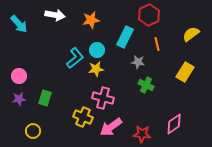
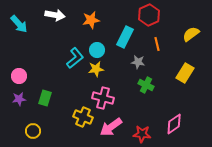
yellow rectangle: moved 1 px down
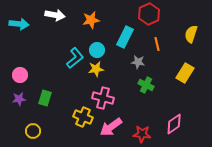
red hexagon: moved 1 px up
cyan arrow: rotated 42 degrees counterclockwise
yellow semicircle: rotated 36 degrees counterclockwise
pink circle: moved 1 px right, 1 px up
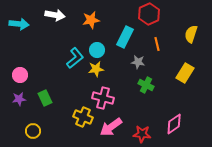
green rectangle: rotated 42 degrees counterclockwise
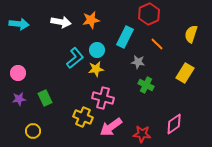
white arrow: moved 6 px right, 7 px down
orange line: rotated 32 degrees counterclockwise
pink circle: moved 2 px left, 2 px up
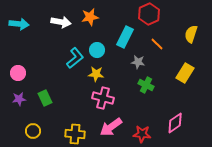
orange star: moved 1 px left, 3 px up
yellow star: moved 5 px down; rotated 14 degrees clockwise
yellow cross: moved 8 px left, 17 px down; rotated 18 degrees counterclockwise
pink diamond: moved 1 px right, 1 px up
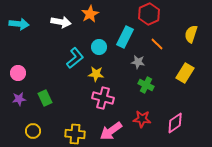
orange star: moved 3 px up; rotated 18 degrees counterclockwise
cyan circle: moved 2 px right, 3 px up
pink arrow: moved 4 px down
red star: moved 15 px up
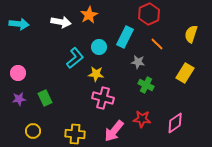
orange star: moved 1 px left, 1 px down
pink arrow: moved 3 px right; rotated 15 degrees counterclockwise
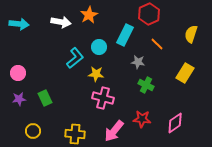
cyan rectangle: moved 2 px up
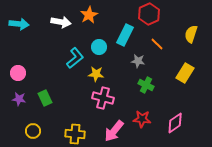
gray star: moved 1 px up
purple star: rotated 16 degrees clockwise
